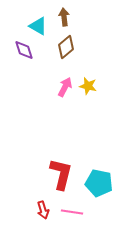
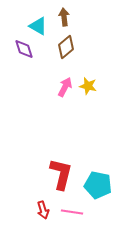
purple diamond: moved 1 px up
cyan pentagon: moved 1 px left, 2 px down
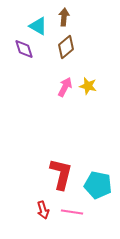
brown arrow: rotated 12 degrees clockwise
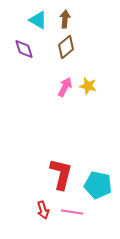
brown arrow: moved 1 px right, 2 px down
cyan triangle: moved 6 px up
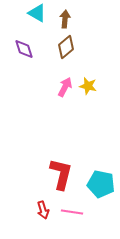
cyan triangle: moved 1 px left, 7 px up
cyan pentagon: moved 3 px right, 1 px up
